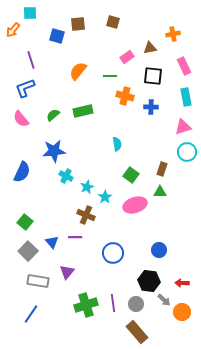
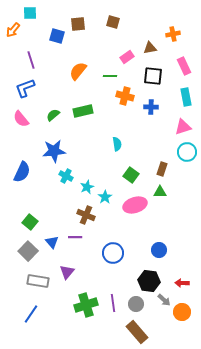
green square at (25, 222): moved 5 px right
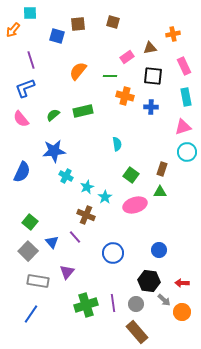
purple line at (75, 237): rotated 48 degrees clockwise
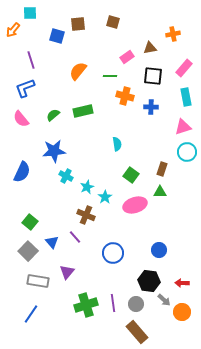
pink rectangle at (184, 66): moved 2 px down; rotated 66 degrees clockwise
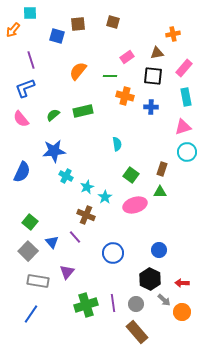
brown triangle at (150, 48): moved 7 px right, 5 px down
black hexagon at (149, 281): moved 1 px right, 2 px up; rotated 20 degrees clockwise
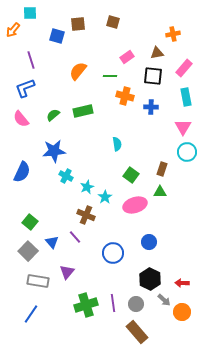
pink triangle at (183, 127): rotated 42 degrees counterclockwise
blue circle at (159, 250): moved 10 px left, 8 px up
